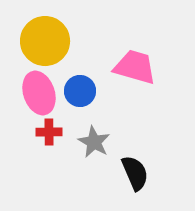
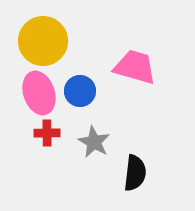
yellow circle: moved 2 px left
red cross: moved 2 px left, 1 px down
black semicircle: rotated 30 degrees clockwise
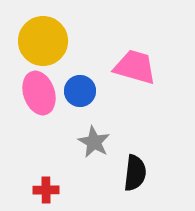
red cross: moved 1 px left, 57 px down
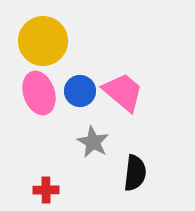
pink trapezoid: moved 12 px left, 25 px down; rotated 24 degrees clockwise
gray star: moved 1 px left
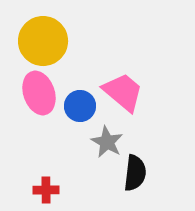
blue circle: moved 15 px down
gray star: moved 14 px right
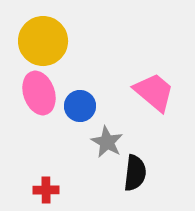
pink trapezoid: moved 31 px right
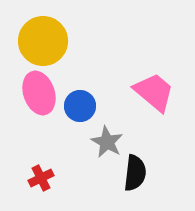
red cross: moved 5 px left, 12 px up; rotated 25 degrees counterclockwise
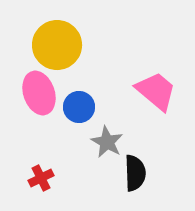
yellow circle: moved 14 px right, 4 px down
pink trapezoid: moved 2 px right, 1 px up
blue circle: moved 1 px left, 1 px down
black semicircle: rotated 9 degrees counterclockwise
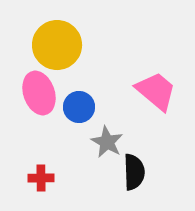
black semicircle: moved 1 px left, 1 px up
red cross: rotated 25 degrees clockwise
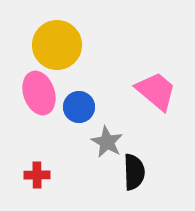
red cross: moved 4 px left, 3 px up
